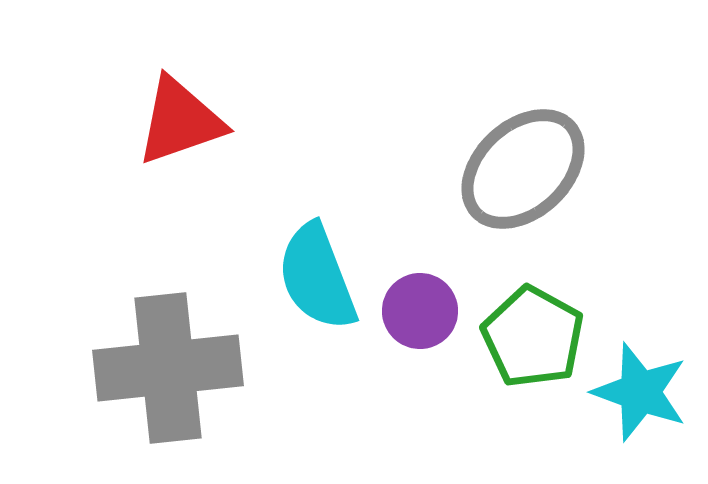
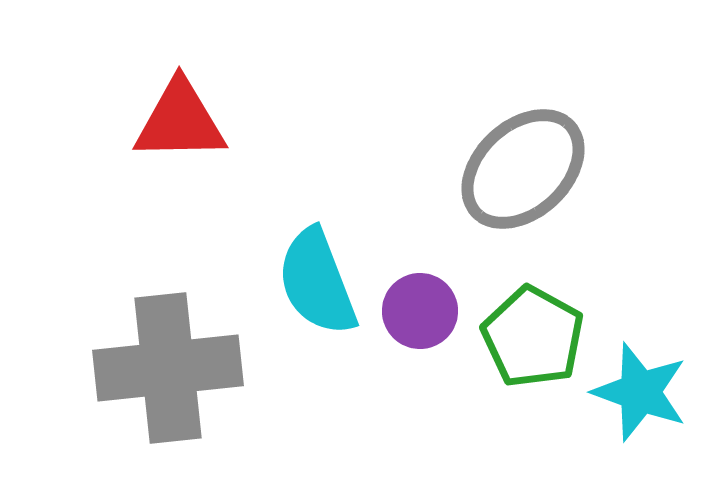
red triangle: rotated 18 degrees clockwise
cyan semicircle: moved 5 px down
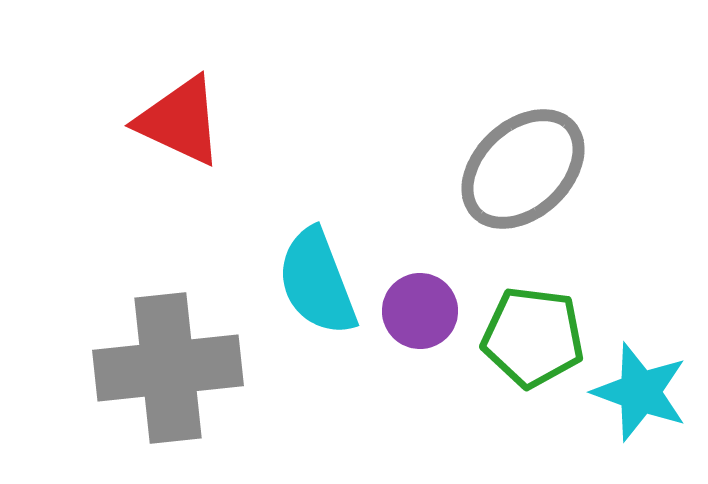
red triangle: rotated 26 degrees clockwise
green pentagon: rotated 22 degrees counterclockwise
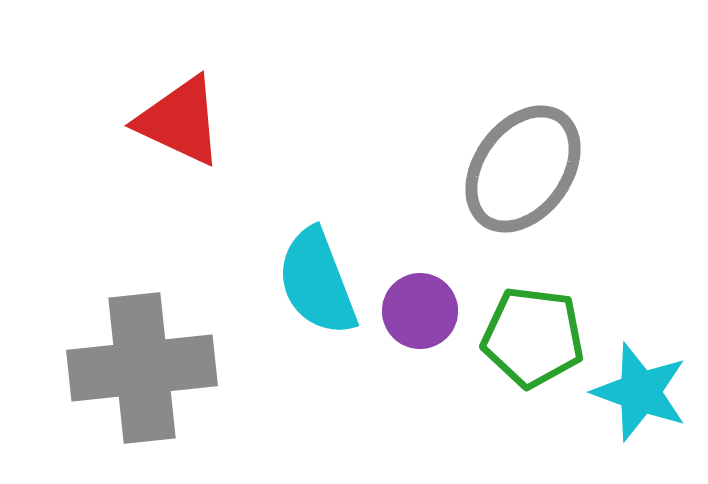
gray ellipse: rotated 11 degrees counterclockwise
gray cross: moved 26 px left
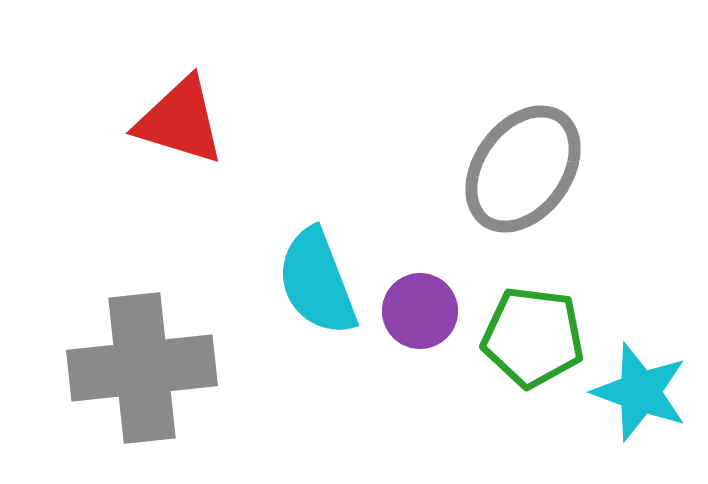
red triangle: rotated 8 degrees counterclockwise
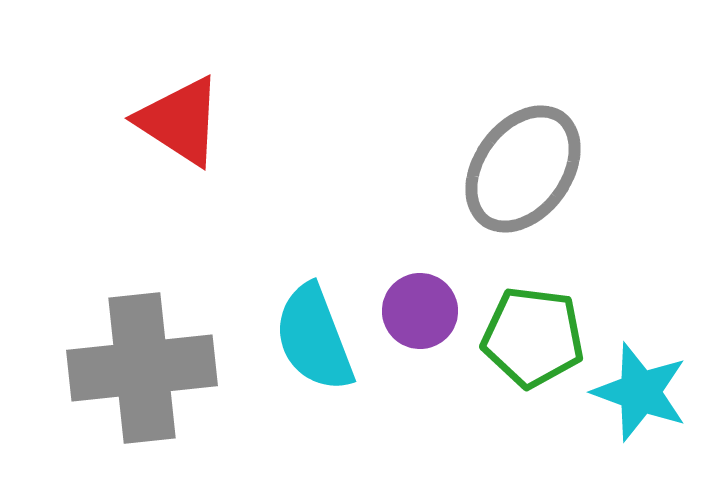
red triangle: rotated 16 degrees clockwise
cyan semicircle: moved 3 px left, 56 px down
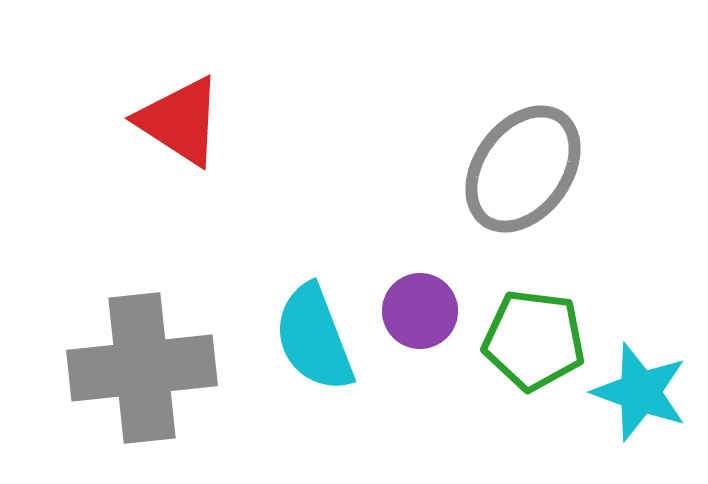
green pentagon: moved 1 px right, 3 px down
